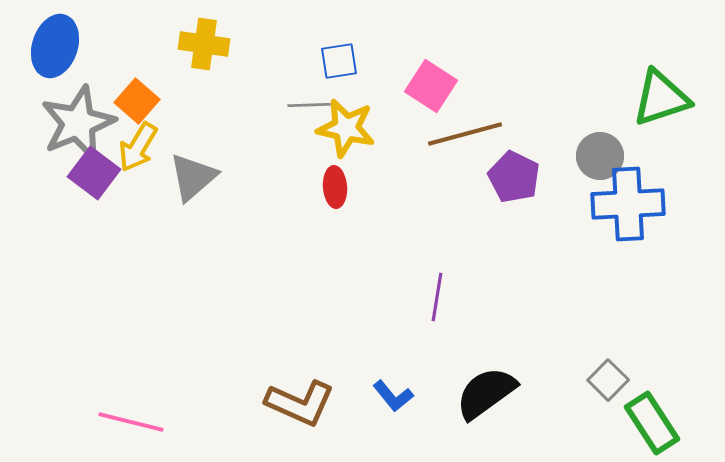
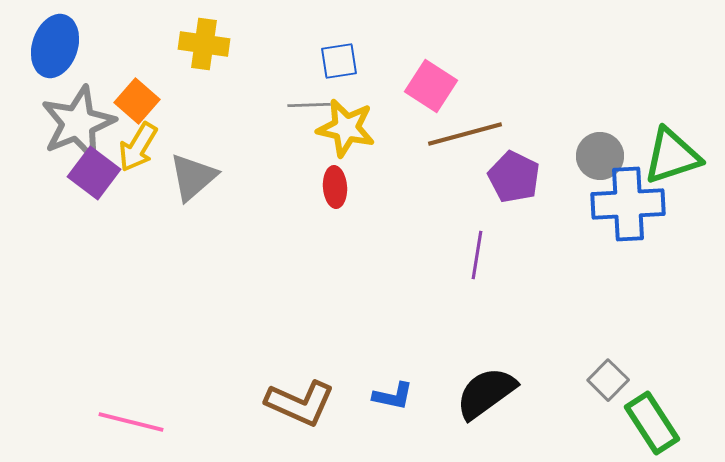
green triangle: moved 11 px right, 58 px down
purple line: moved 40 px right, 42 px up
blue L-shape: rotated 39 degrees counterclockwise
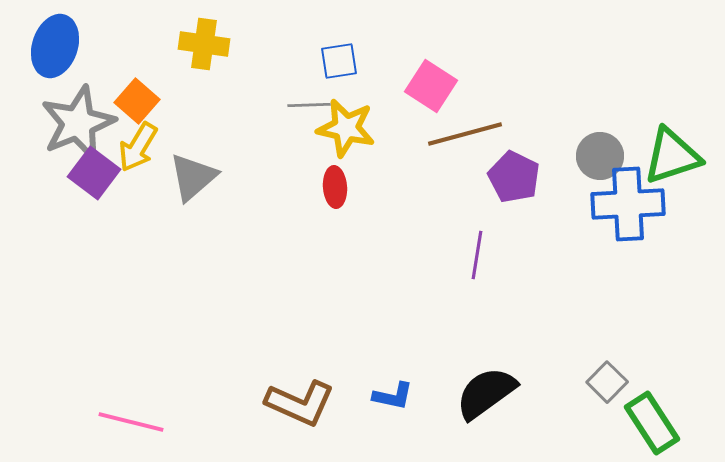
gray square: moved 1 px left, 2 px down
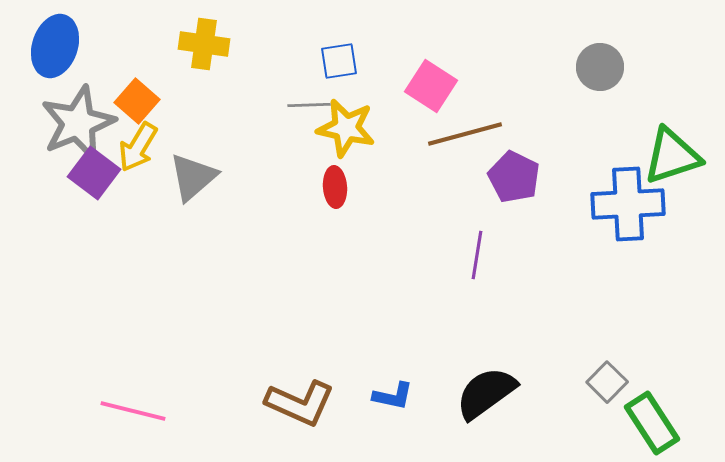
gray circle: moved 89 px up
pink line: moved 2 px right, 11 px up
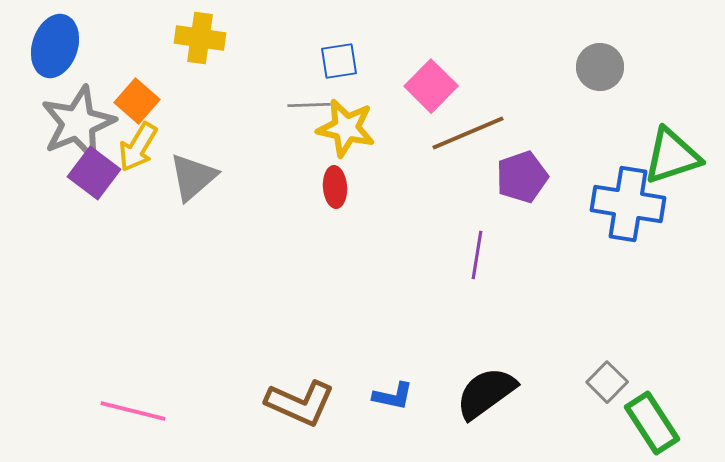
yellow cross: moved 4 px left, 6 px up
pink square: rotated 12 degrees clockwise
brown line: moved 3 px right, 1 px up; rotated 8 degrees counterclockwise
purple pentagon: moved 8 px right; rotated 27 degrees clockwise
blue cross: rotated 12 degrees clockwise
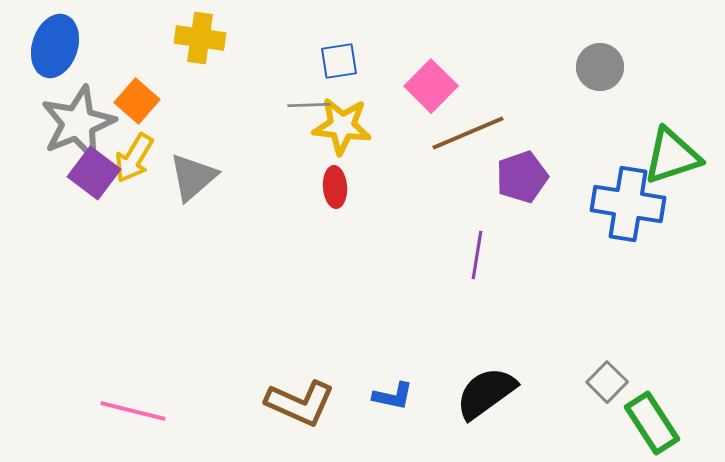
yellow star: moved 4 px left, 2 px up; rotated 6 degrees counterclockwise
yellow arrow: moved 4 px left, 11 px down
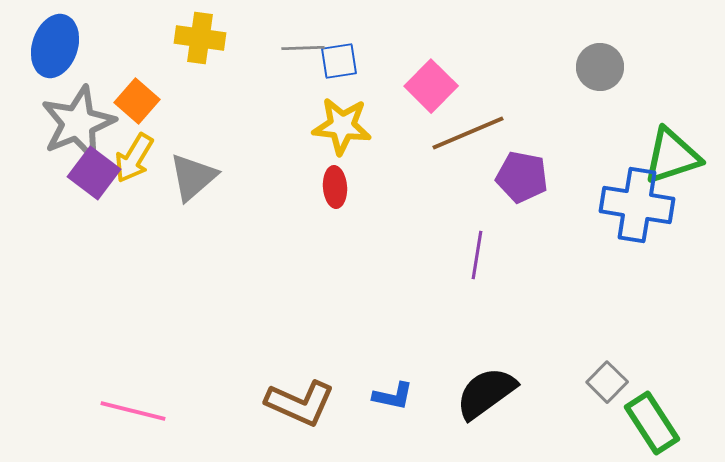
gray line: moved 6 px left, 57 px up
purple pentagon: rotated 30 degrees clockwise
blue cross: moved 9 px right, 1 px down
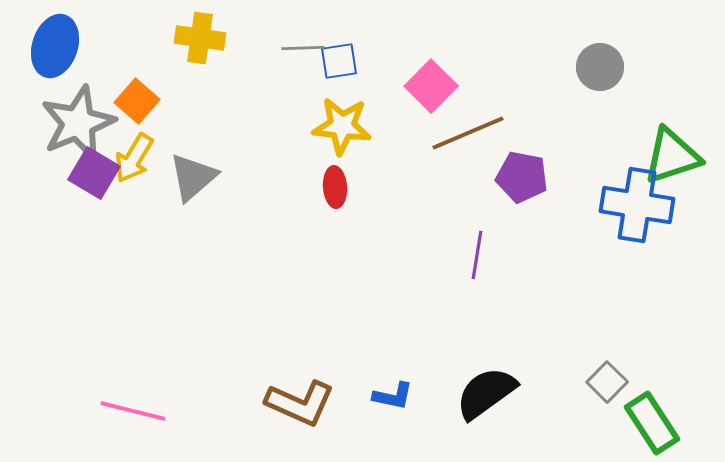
purple square: rotated 6 degrees counterclockwise
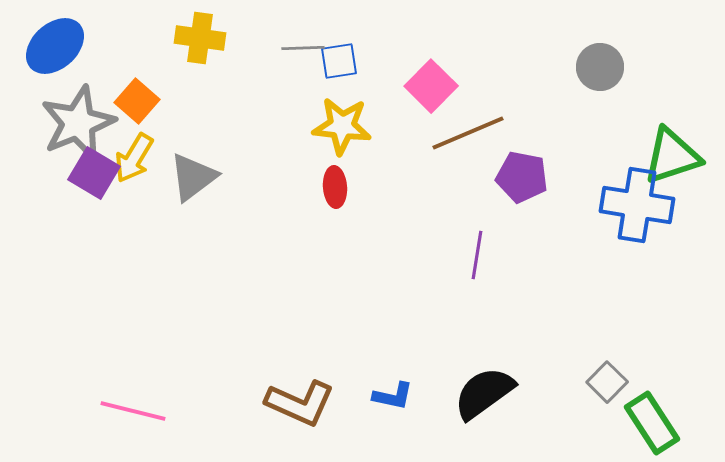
blue ellipse: rotated 30 degrees clockwise
gray triangle: rotated 4 degrees clockwise
black semicircle: moved 2 px left
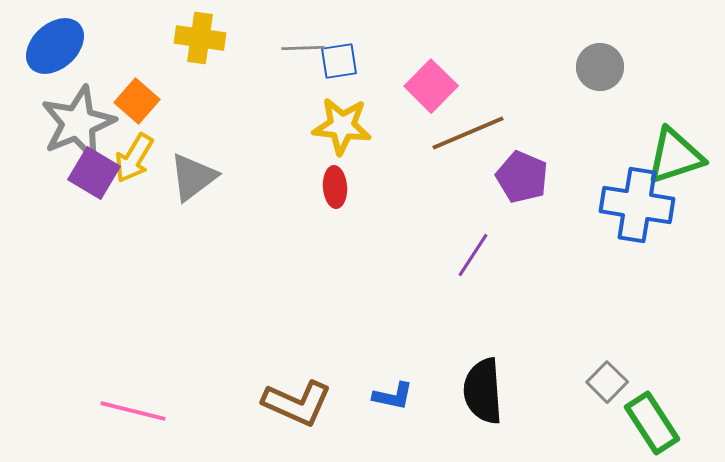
green triangle: moved 3 px right
purple pentagon: rotated 12 degrees clockwise
purple line: moved 4 px left; rotated 24 degrees clockwise
black semicircle: moved 1 px left, 2 px up; rotated 58 degrees counterclockwise
brown L-shape: moved 3 px left
